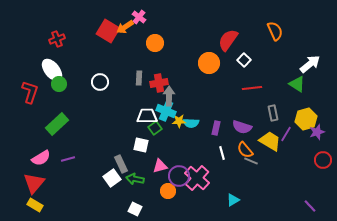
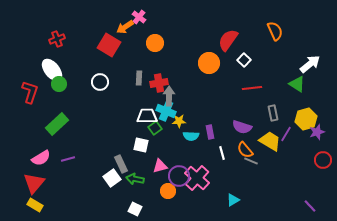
red square at (108, 31): moved 1 px right, 14 px down
cyan semicircle at (191, 123): moved 13 px down
purple rectangle at (216, 128): moved 6 px left, 4 px down; rotated 24 degrees counterclockwise
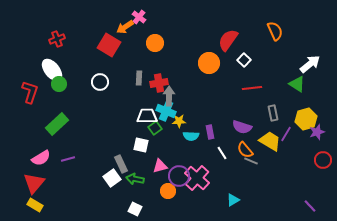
white line at (222, 153): rotated 16 degrees counterclockwise
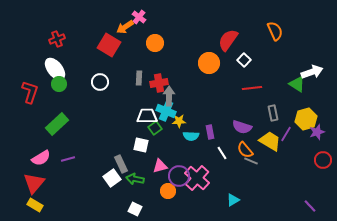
white arrow at (310, 64): moved 2 px right, 8 px down; rotated 20 degrees clockwise
white ellipse at (52, 70): moved 3 px right, 1 px up
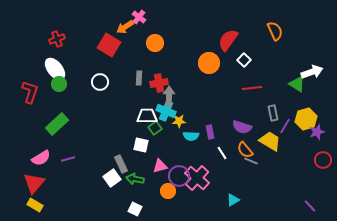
purple line at (286, 134): moved 1 px left, 8 px up
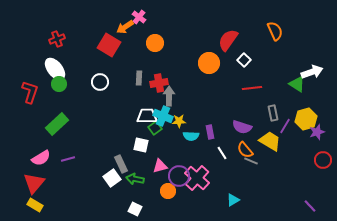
cyan cross at (166, 111): moved 3 px left, 5 px down
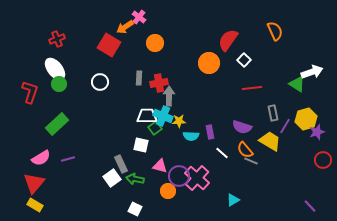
white line at (222, 153): rotated 16 degrees counterclockwise
pink triangle at (160, 166): rotated 28 degrees clockwise
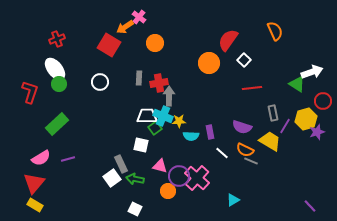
orange semicircle at (245, 150): rotated 24 degrees counterclockwise
red circle at (323, 160): moved 59 px up
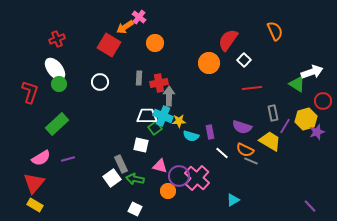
cyan semicircle at (191, 136): rotated 14 degrees clockwise
